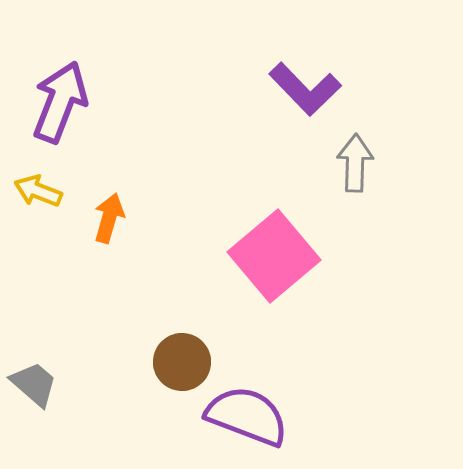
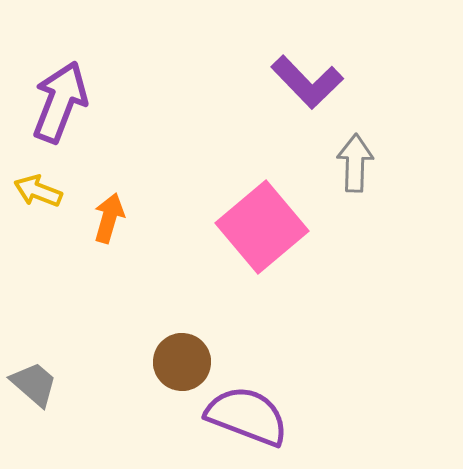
purple L-shape: moved 2 px right, 7 px up
pink square: moved 12 px left, 29 px up
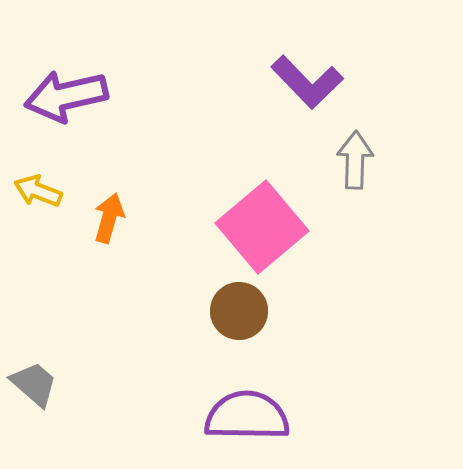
purple arrow: moved 6 px right, 6 px up; rotated 124 degrees counterclockwise
gray arrow: moved 3 px up
brown circle: moved 57 px right, 51 px up
purple semicircle: rotated 20 degrees counterclockwise
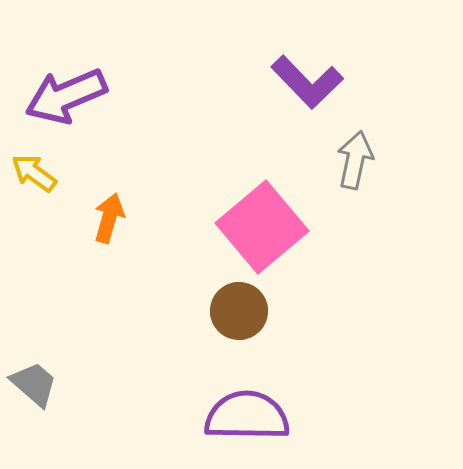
purple arrow: rotated 10 degrees counterclockwise
gray arrow: rotated 10 degrees clockwise
yellow arrow: moved 4 px left, 18 px up; rotated 15 degrees clockwise
